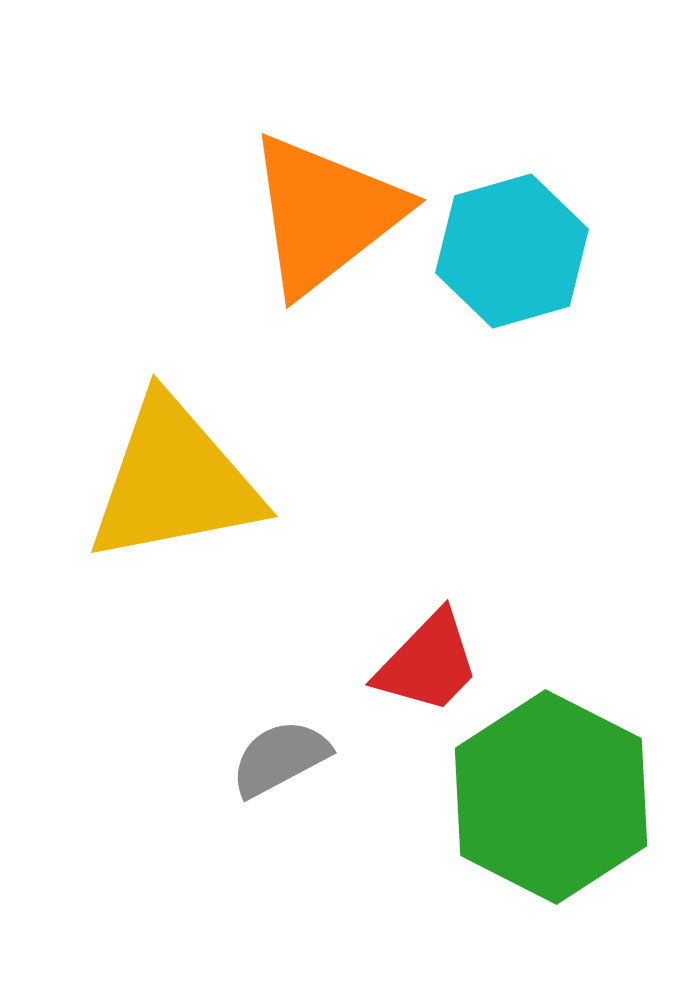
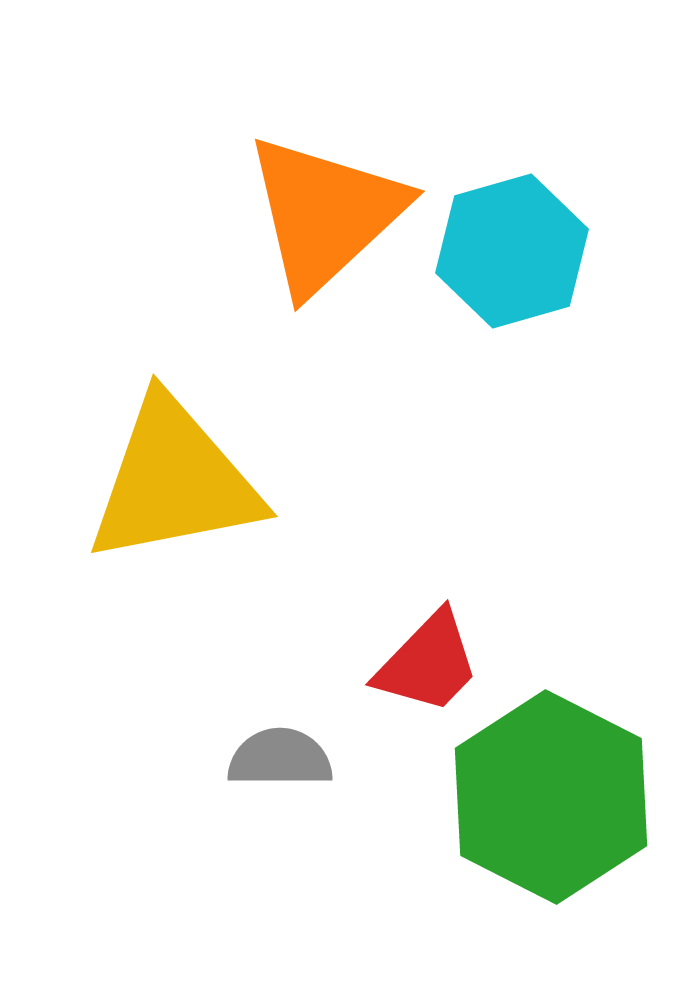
orange triangle: rotated 5 degrees counterclockwise
gray semicircle: rotated 28 degrees clockwise
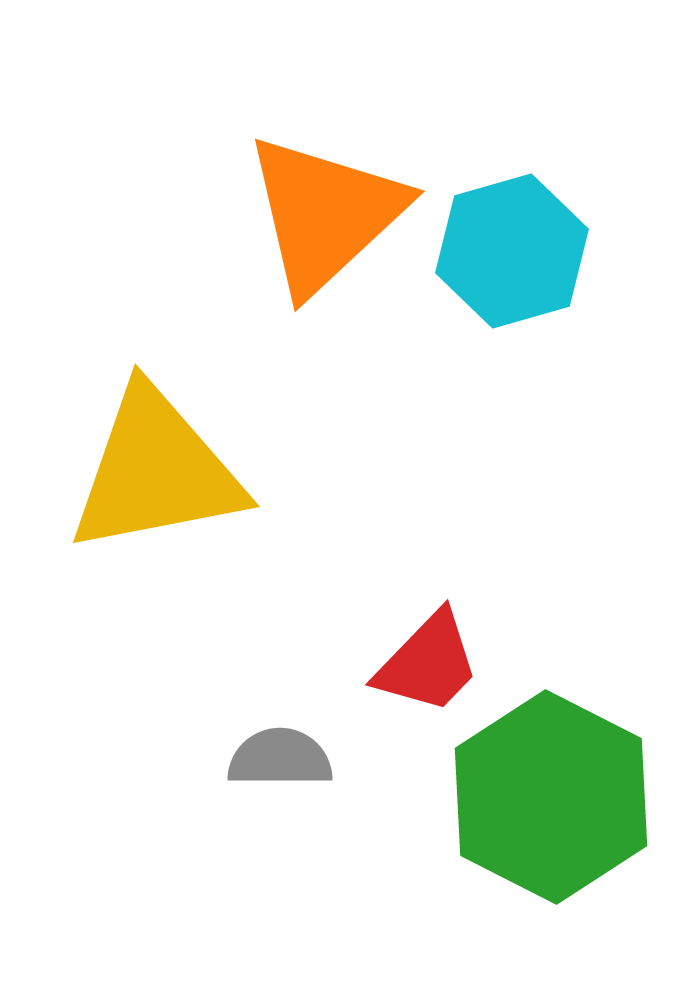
yellow triangle: moved 18 px left, 10 px up
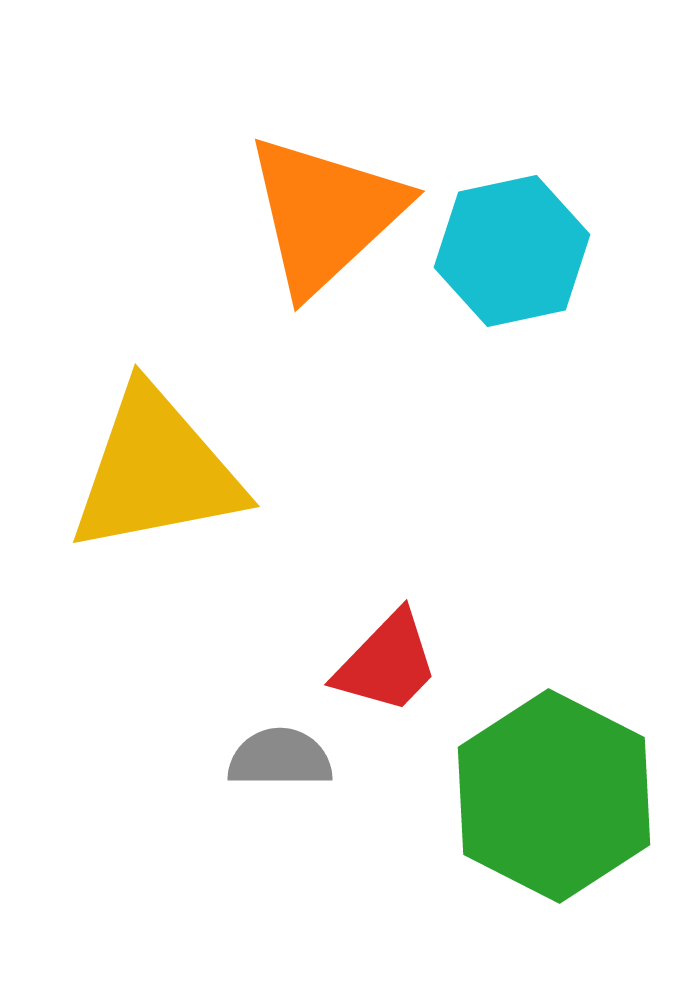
cyan hexagon: rotated 4 degrees clockwise
red trapezoid: moved 41 px left
green hexagon: moved 3 px right, 1 px up
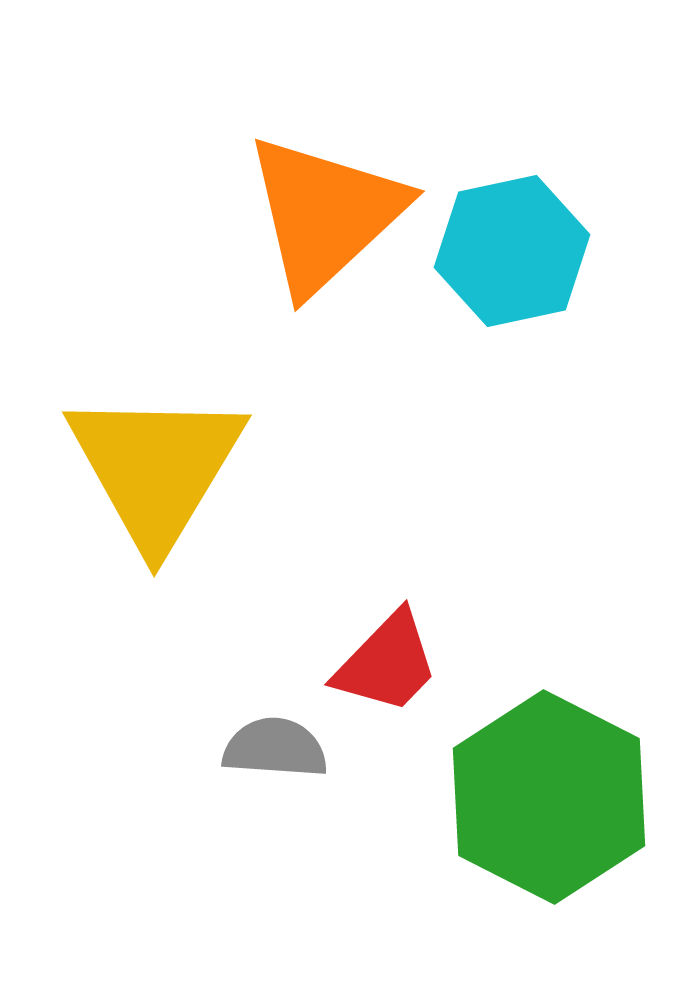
yellow triangle: moved 3 px up; rotated 48 degrees counterclockwise
gray semicircle: moved 5 px left, 10 px up; rotated 4 degrees clockwise
green hexagon: moved 5 px left, 1 px down
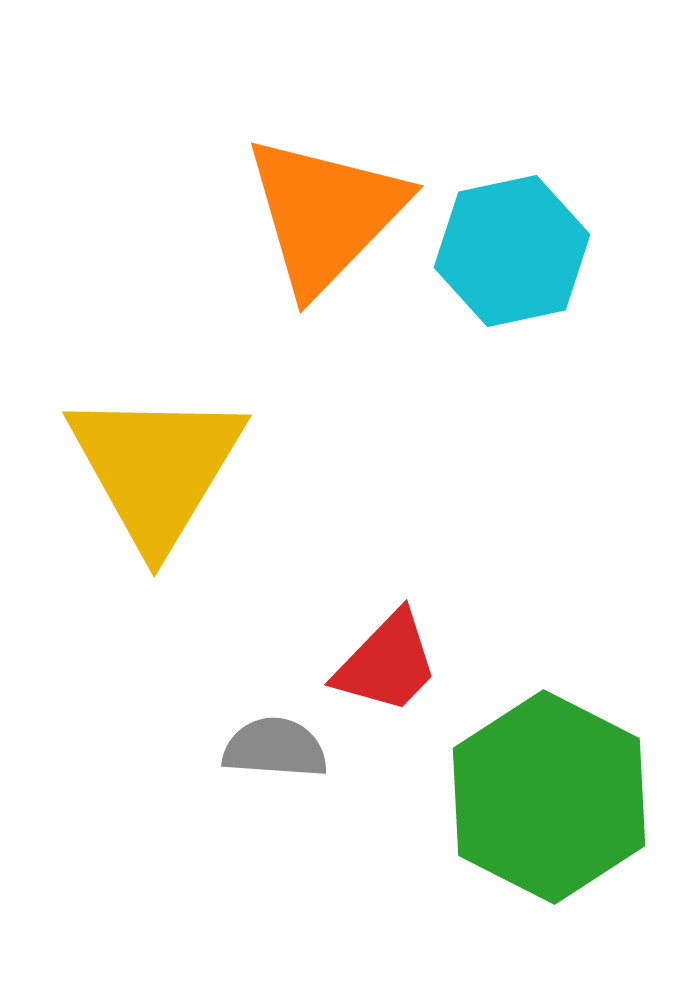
orange triangle: rotated 3 degrees counterclockwise
